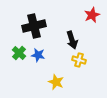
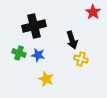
red star: moved 1 px right, 3 px up; rotated 14 degrees counterclockwise
green cross: rotated 24 degrees counterclockwise
yellow cross: moved 2 px right, 1 px up
yellow star: moved 10 px left, 3 px up
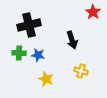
black cross: moved 5 px left, 1 px up
green cross: rotated 16 degrees counterclockwise
yellow cross: moved 12 px down
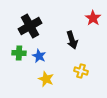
red star: moved 6 px down
black cross: moved 1 px right, 1 px down; rotated 15 degrees counterclockwise
blue star: moved 1 px right, 1 px down; rotated 16 degrees clockwise
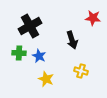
red star: rotated 28 degrees counterclockwise
